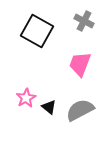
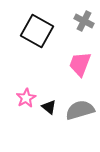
gray semicircle: rotated 12 degrees clockwise
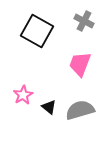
pink star: moved 3 px left, 3 px up
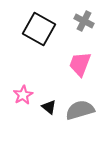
black square: moved 2 px right, 2 px up
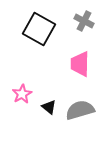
pink trapezoid: rotated 20 degrees counterclockwise
pink star: moved 1 px left, 1 px up
